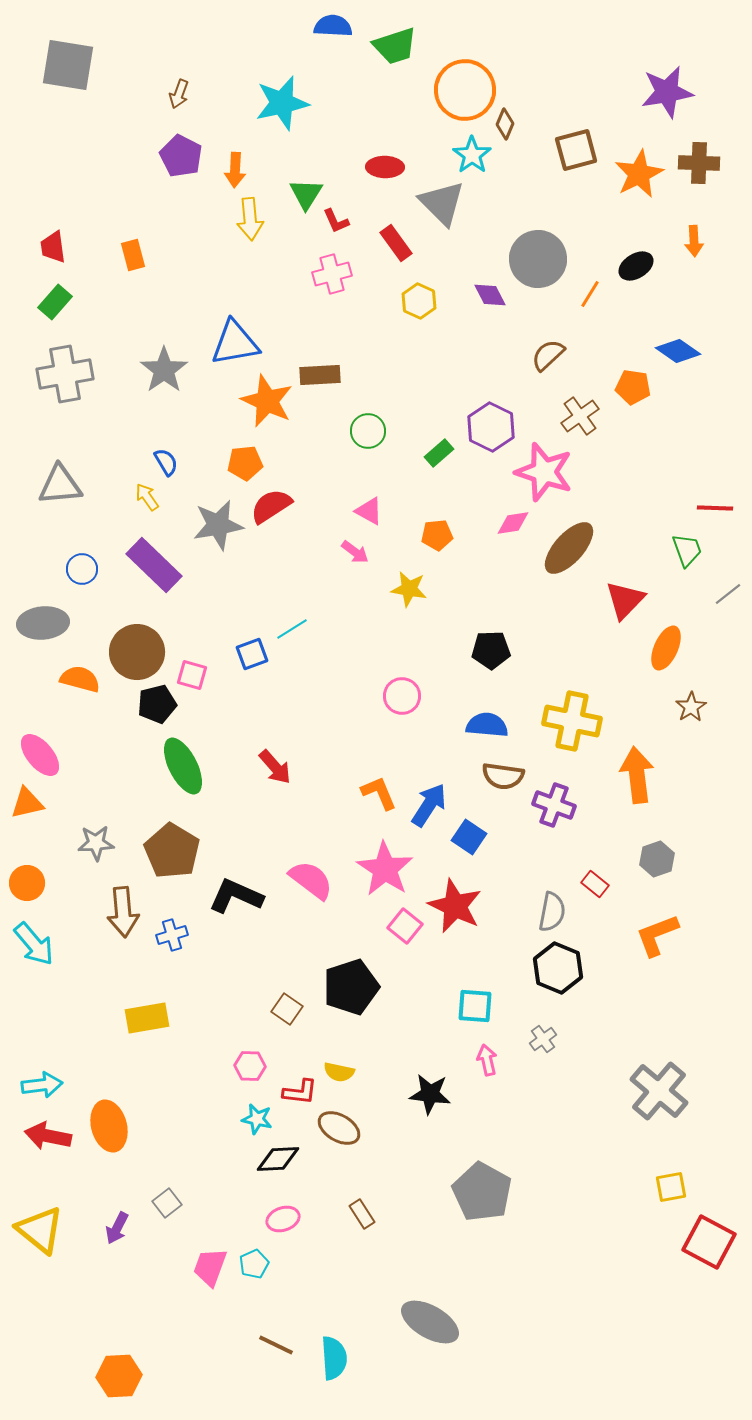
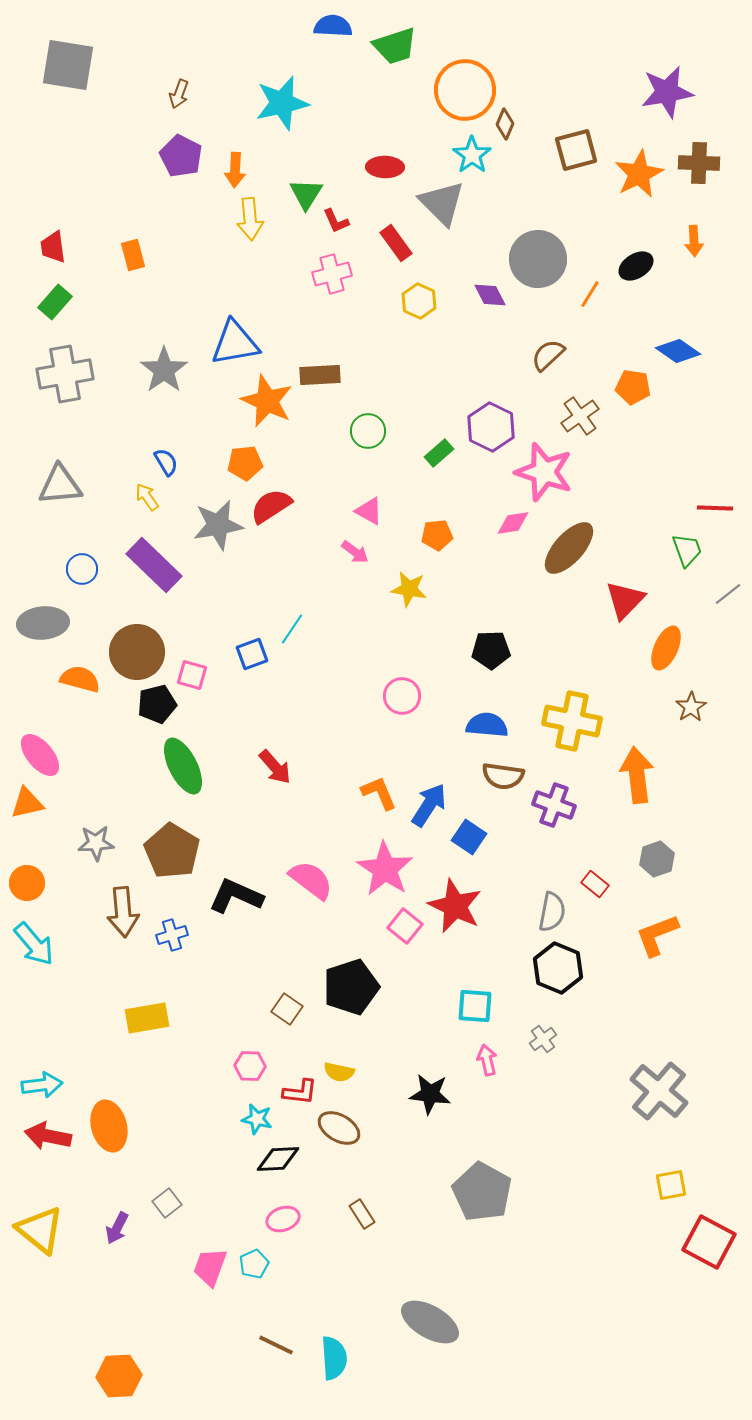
cyan line at (292, 629): rotated 24 degrees counterclockwise
yellow square at (671, 1187): moved 2 px up
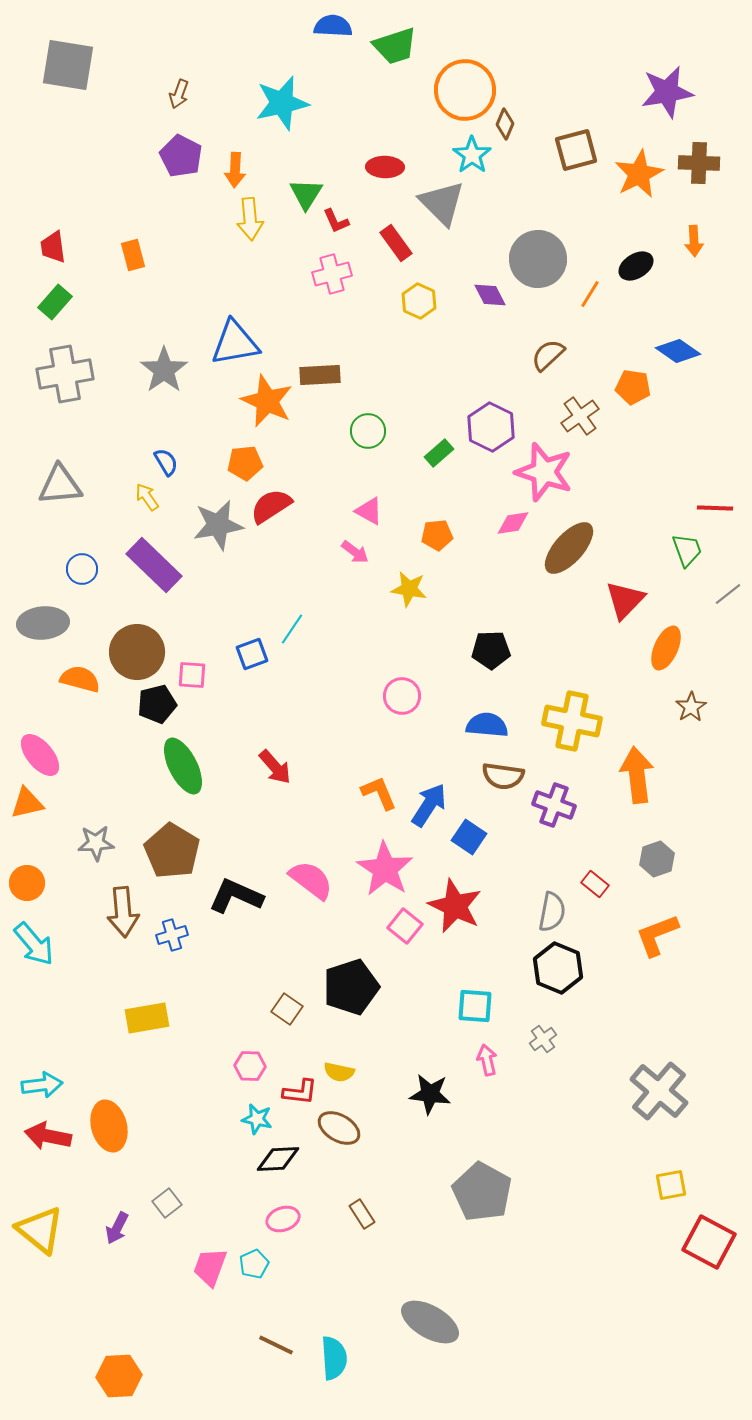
pink square at (192, 675): rotated 12 degrees counterclockwise
